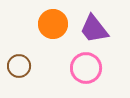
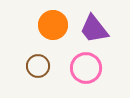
orange circle: moved 1 px down
brown circle: moved 19 px right
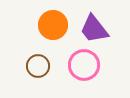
pink circle: moved 2 px left, 3 px up
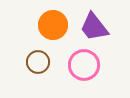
purple trapezoid: moved 2 px up
brown circle: moved 4 px up
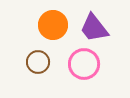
purple trapezoid: moved 1 px down
pink circle: moved 1 px up
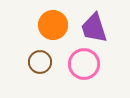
purple trapezoid: rotated 20 degrees clockwise
brown circle: moved 2 px right
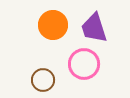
brown circle: moved 3 px right, 18 px down
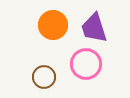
pink circle: moved 2 px right
brown circle: moved 1 px right, 3 px up
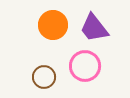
purple trapezoid: rotated 20 degrees counterclockwise
pink circle: moved 1 px left, 2 px down
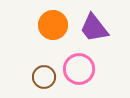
pink circle: moved 6 px left, 3 px down
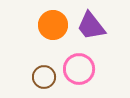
purple trapezoid: moved 3 px left, 2 px up
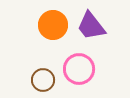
brown circle: moved 1 px left, 3 px down
